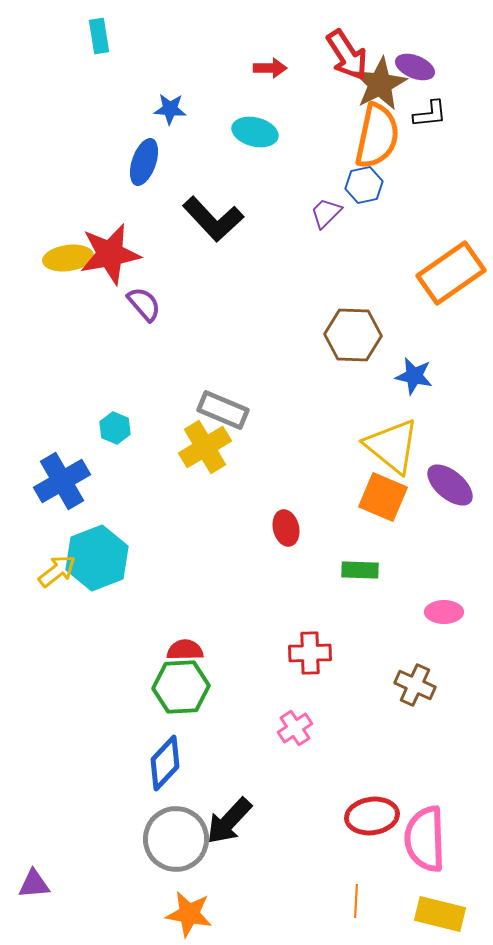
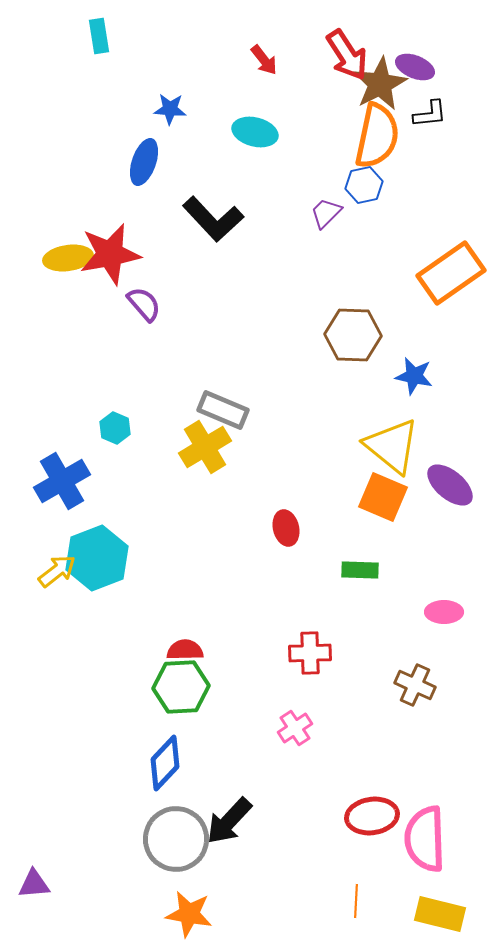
red arrow at (270, 68): moved 6 px left, 8 px up; rotated 52 degrees clockwise
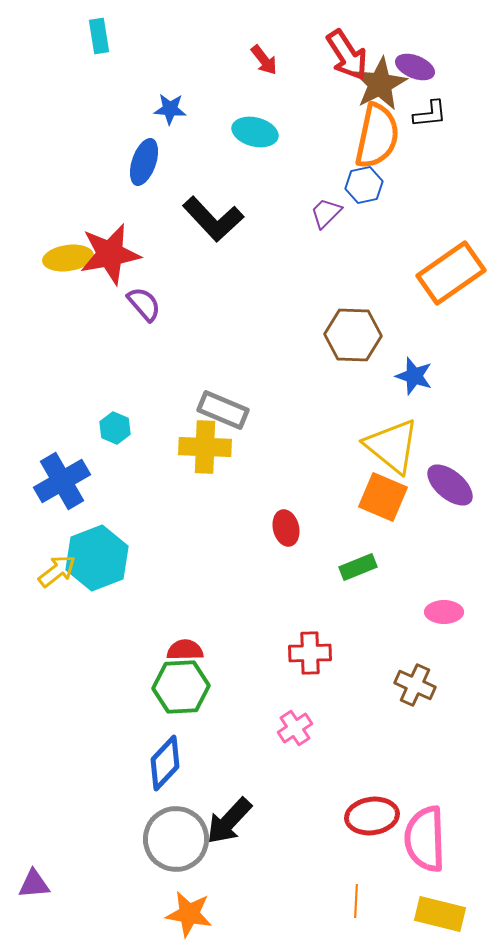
blue star at (414, 376): rotated 6 degrees clockwise
yellow cross at (205, 447): rotated 33 degrees clockwise
green rectangle at (360, 570): moved 2 px left, 3 px up; rotated 24 degrees counterclockwise
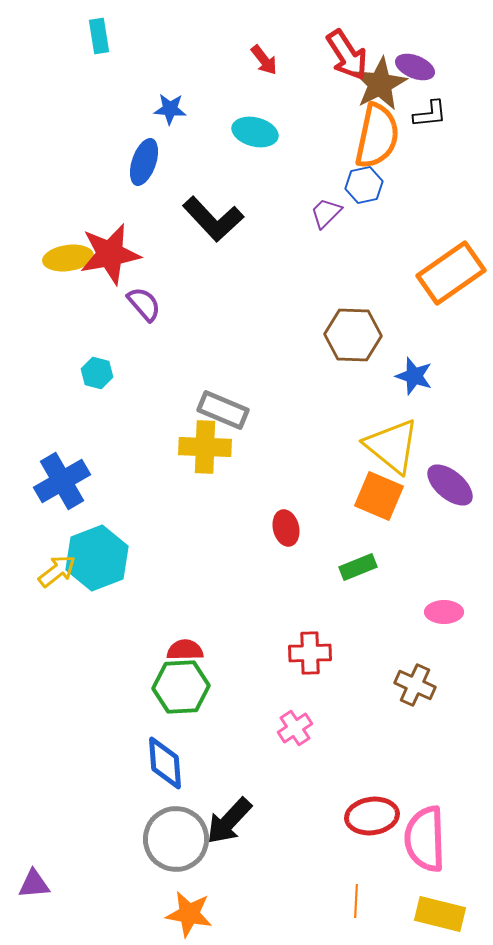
cyan hexagon at (115, 428): moved 18 px left, 55 px up; rotated 8 degrees counterclockwise
orange square at (383, 497): moved 4 px left, 1 px up
blue diamond at (165, 763): rotated 48 degrees counterclockwise
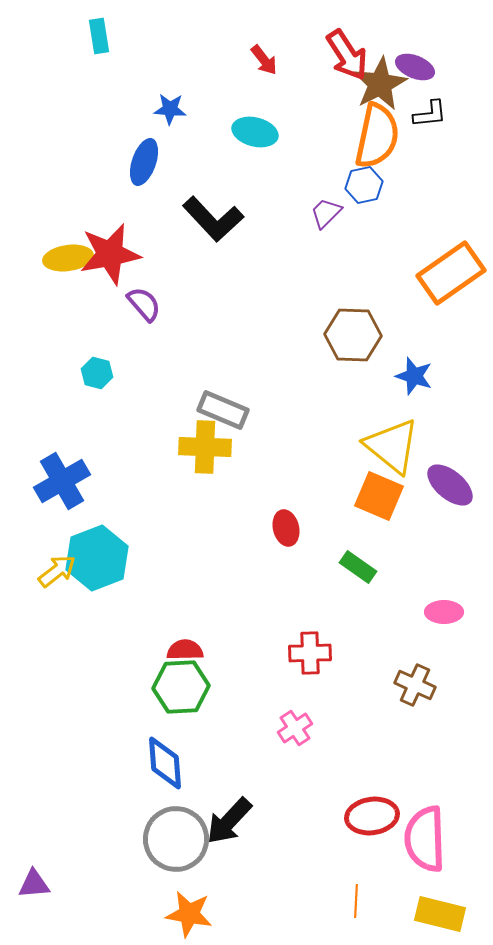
green rectangle at (358, 567): rotated 57 degrees clockwise
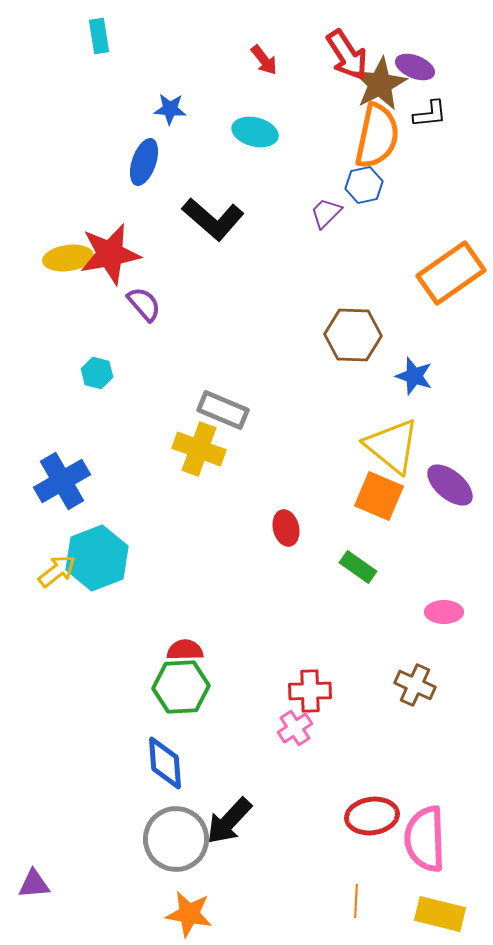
black L-shape at (213, 219): rotated 6 degrees counterclockwise
yellow cross at (205, 447): moved 6 px left, 2 px down; rotated 18 degrees clockwise
red cross at (310, 653): moved 38 px down
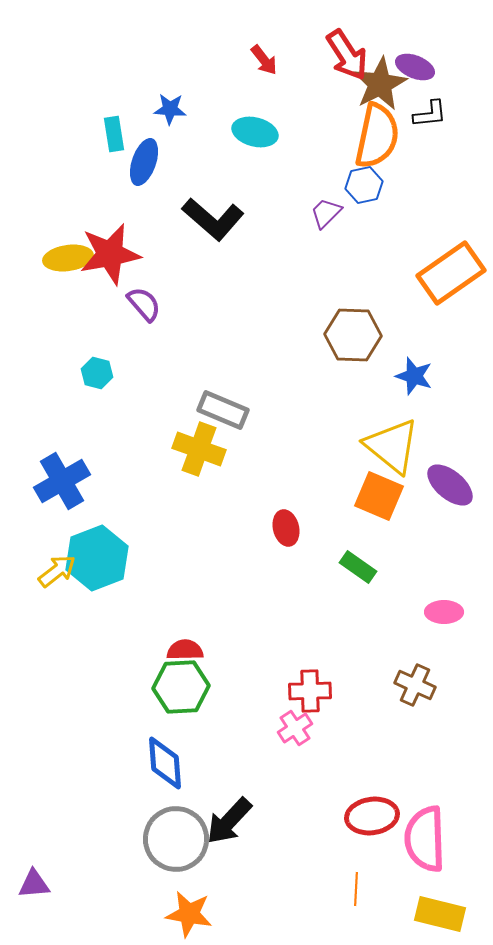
cyan rectangle at (99, 36): moved 15 px right, 98 px down
orange line at (356, 901): moved 12 px up
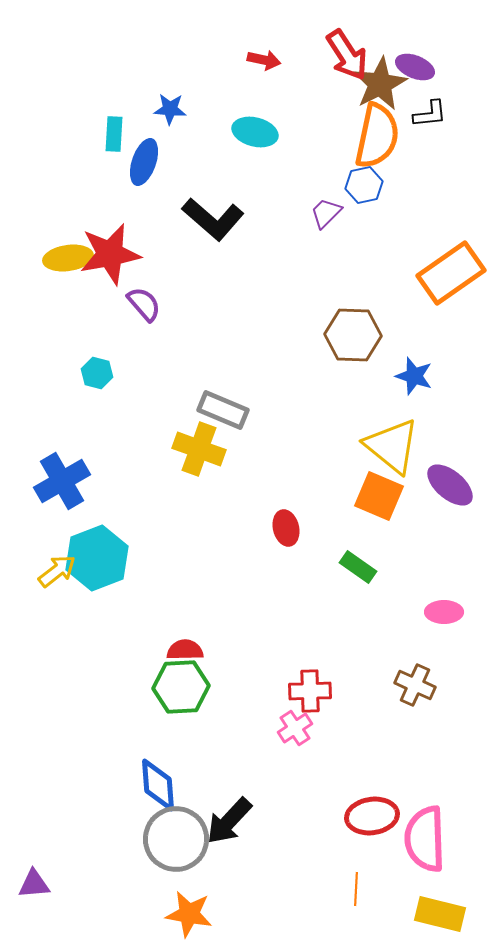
red arrow at (264, 60): rotated 40 degrees counterclockwise
cyan rectangle at (114, 134): rotated 12 degrees clockwise
blue diamond at (165, 763): moved 7 px left, 22 px down
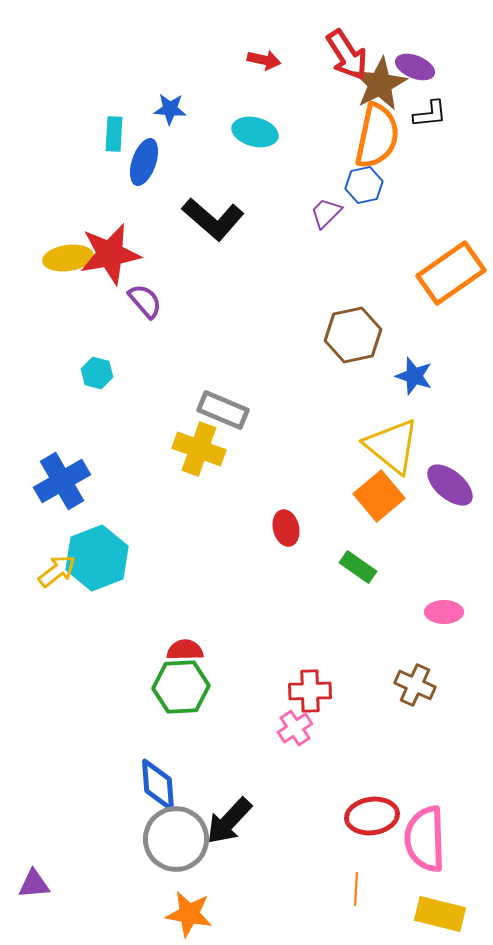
purple semicircle at (144, 304): moved 1 px right, 3 px up
brown hexagon at (353, 335): rotated 14 degrees counterclockwise
orange square at (379, 496): rotated 27 degrees clockwise
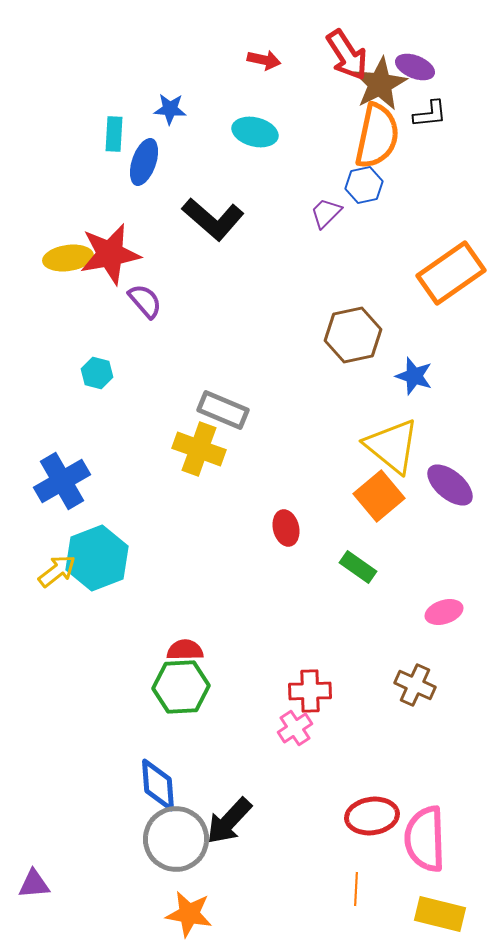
pink ellipse at (444, 612): rotated 18 degrees counterclockwise
